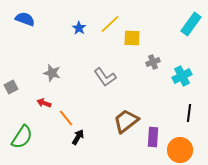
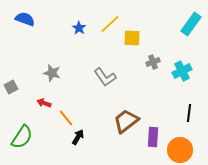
cyan cross: moved 5 px up
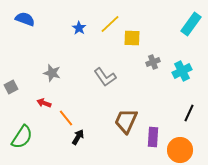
black line: rotated 18 degrees clockwise
brown trapezoid: rotated 28 degrees counterclockwise
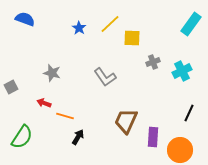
orange line: moved 1 px left, 2 px up; rotated 36 degrees counterclockwise
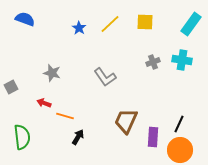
yellow square: moved 13 px right, 16 px up
cyan cross: moved 11 px up; rotated 36 degrees clockwise
black line: moved 10 px left, 11 px down
green semicircle: rotated 40 degrees counterclockwise
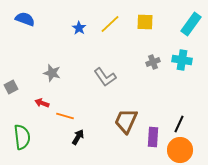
red arrow: moved 2 px left
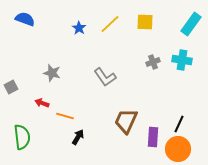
orange circle: moved 2 px left, 1 px up
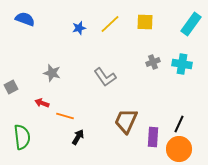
blue star: rotated 24 degrees clockwise
cyan cross: moved 4 px down
orange circle: moved 1 px right
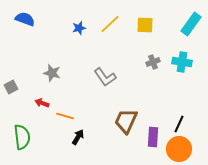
yellow square: moved 3 px down
cyan cross: moved 2 px up
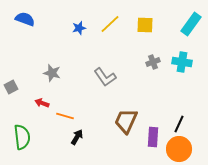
black arrow: moved 1 px left
